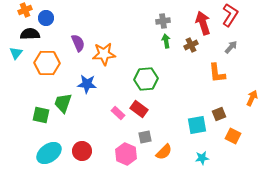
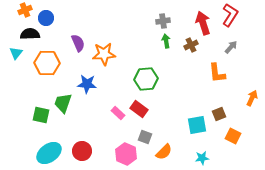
gray square: rotated 32 degrees clockwise
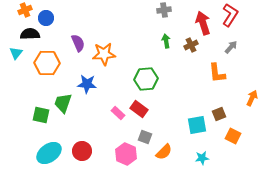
gray cross: moved 1 px right, 11 px up
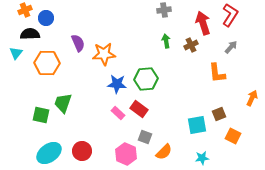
blue star: moved 30 px right
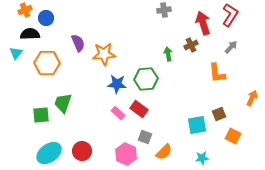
green arrow: moved 2 px right, 13 px down
green square: rotated 18 degrees counterclockwise
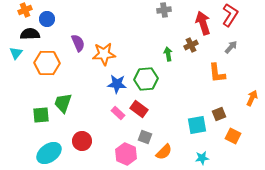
blue circle: moved 1 px right, 1 px down
red circle: moved 10 px up
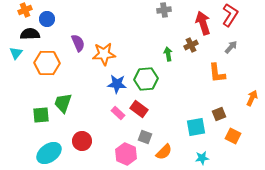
cyan square: moved 1 px left, 2 px down
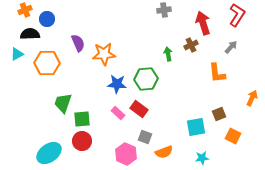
red L-shape: moved 7 px right
cyan triangle: moved 1 px right, 1 px down; rotated 24 degrees clockwise
green square: moved 41 px right, 4 px down
orange semicircle: rotated 24 degrees clockwise
